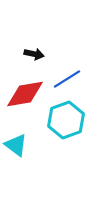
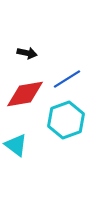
black arrow: moved 7 px left, 1 px up
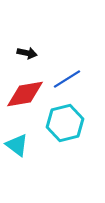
cyan hexagon: moved 1 px left, 3 px down; rotated 6 degrees clockwise
cyan triangle: moved 1 px right
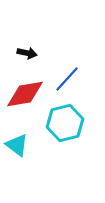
blue line: rotated 16 degrees counterclockwise
